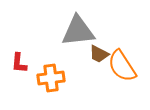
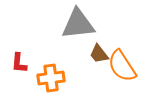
gray triangle: moved 7 px up
brown trapezoid: rotated 25 degrees clockwise
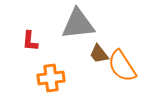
red L-shape: moved 11 px right, 22 px up
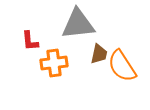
red L-shape: rotated 10 degrees counterclockwise
brown trapezoid: rotated 130 degrees counterclockwise
orange cross: moved 3 px right, 15 px up
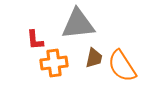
red L-shape: moved 5 px right, 1 px up
brown trapezoid: moved 5 px left, 4 px down
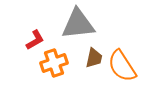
red L-shape: rotated 115 degrees counterclockwise
orange cross: rotated 12 degrees counterclockwise
